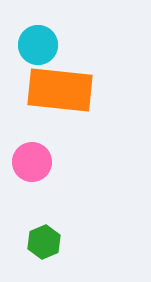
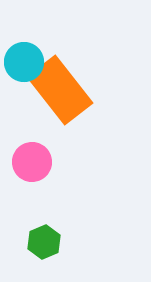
cyan circle: moved 14 px left, 17 px down
orange rectangle: rotated 46 degrees clockwise
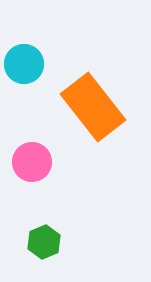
cyan circle: moved 2 px down
orange rectangle: moved 33 px right, 17 px down
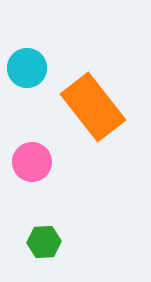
cyan circle: moved 3 px right, 4 px down
green hexagon: rotated 20 degrees clockwise
